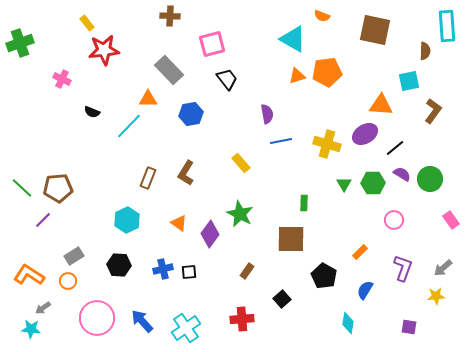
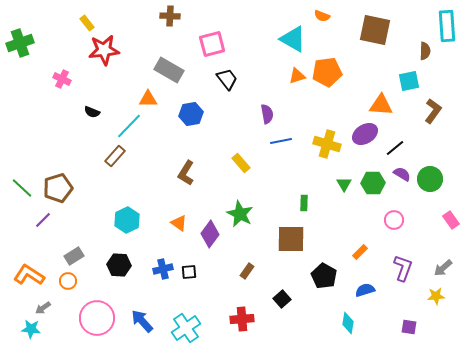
gray rectangle at (169, 70): rotated 16 degrees counterclockwise
brown rectangle at (148, 178): moved 33 px left, 22 px up; rotated 20 degrees clockwise
brown pentagon at (58, 188): rotated 12 degrees counterclockwise
blue semicircle at (365, 290): rotated 42 degrees clockwise
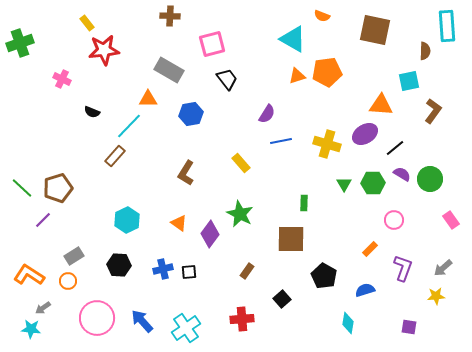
purple semicircle at (267, 114): rotated 42 degrees clockwise
orange rectangle at (360, 252): moved 10 px right, 3 px up
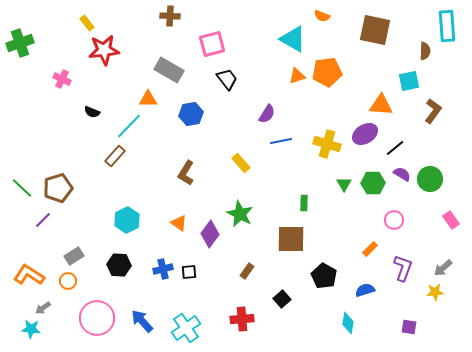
yellow star at (436, 296): moved 1 px left, 4 px up
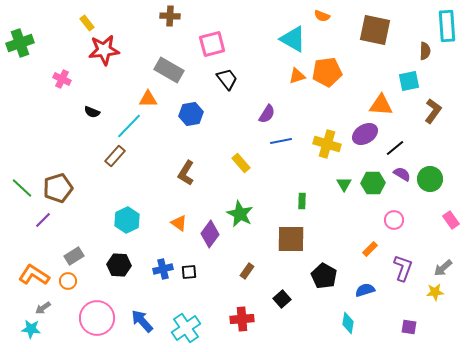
green rectangle at (304, 203): moved 2 px left, 2 px up
orange L-shape at (29, 275): moved 5 px right
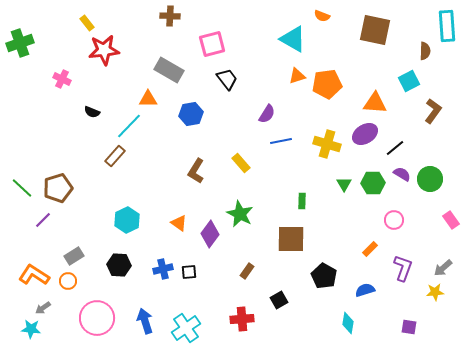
orange pentagon at (327, 72): moved 12 px down
cyan square at (409, 81): rotated 15 degrees counterclockwise
orange triangle at (381, 105): moved 6 px left, 2 px up
brown L-shape at (186, 173): moved 10 px right, 2 px up
black square at (282, 299): moved 3 px left, 1 px down; rotated 12 degrees clockwise
blue arrow at (142, 321): moved 3 px right; rotated 25 degrees clockwise
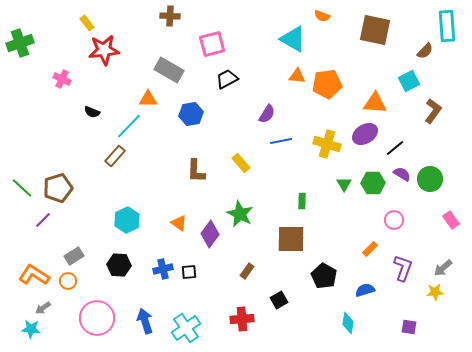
brown semicircle at (425, 51): rotated 42 degrees clockwise
orange triangle at (297, 76): rotated 24 degrees clockwise
black trapezoid at (227, 79): rotated 80 degrees counterclockwise
brown L-shape at (196, 171): rotated 30 degrees counterclockwise
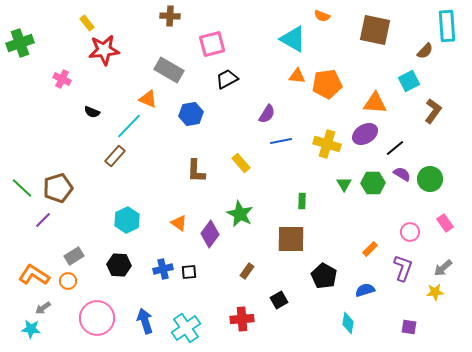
orange triangle at (148, 99): rotated 24 degrees clockwise
pink circle at (394, 220): moved 16 px right, 12 px down
pink rectangle at (451, 220): moved 6 px left, 3 px down
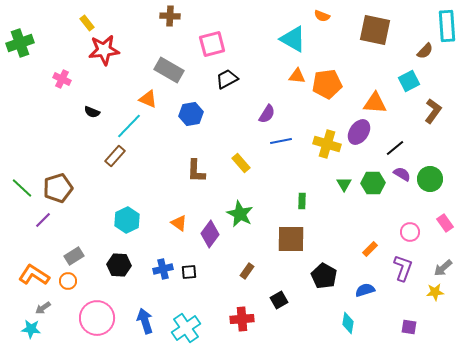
purple ellipse at (365, 134): moved 6 px left, 2 px up; rotated 25 degrees counterclockwise
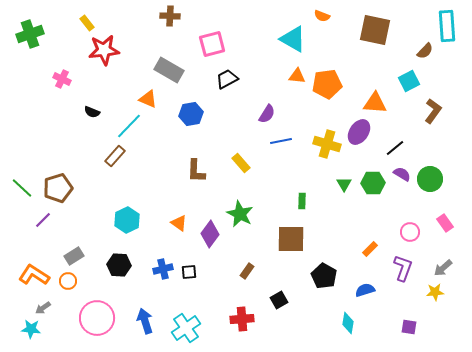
green cross at (20, 43): moved 10 px right, 9 px up
